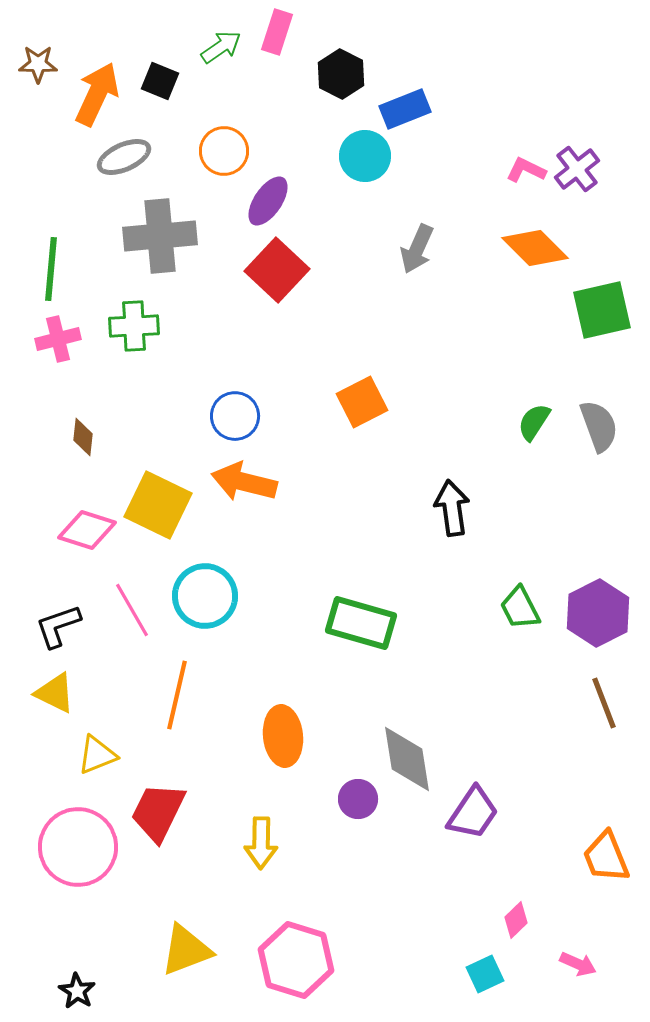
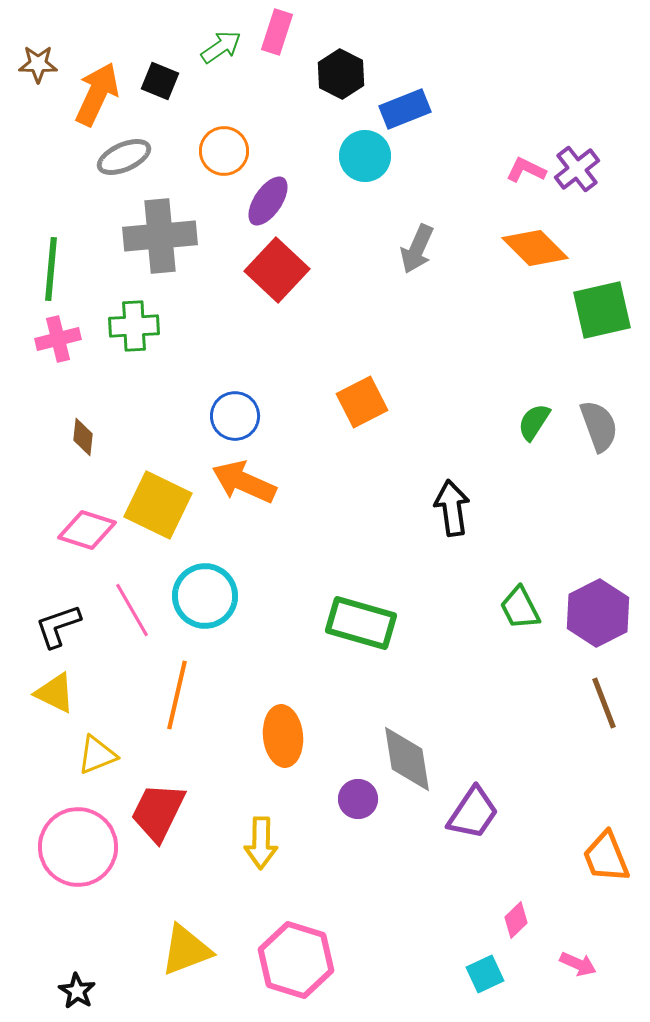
orange arrow at (244, 482): rotated 10 degrees clockwise
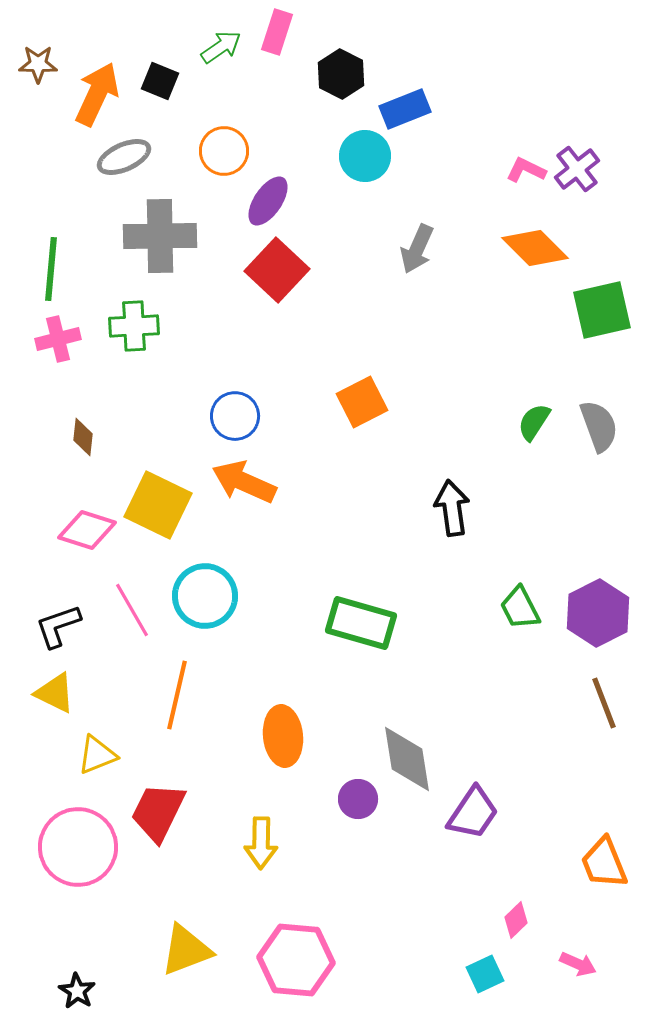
gray cross at (160, 236): rotated 4 degrees clockwise
orange trapezoid at (606, 857): moved 2 px left, 6 px down
pink hexagon at (296, 960): rotated 12 degrees counterclockwise
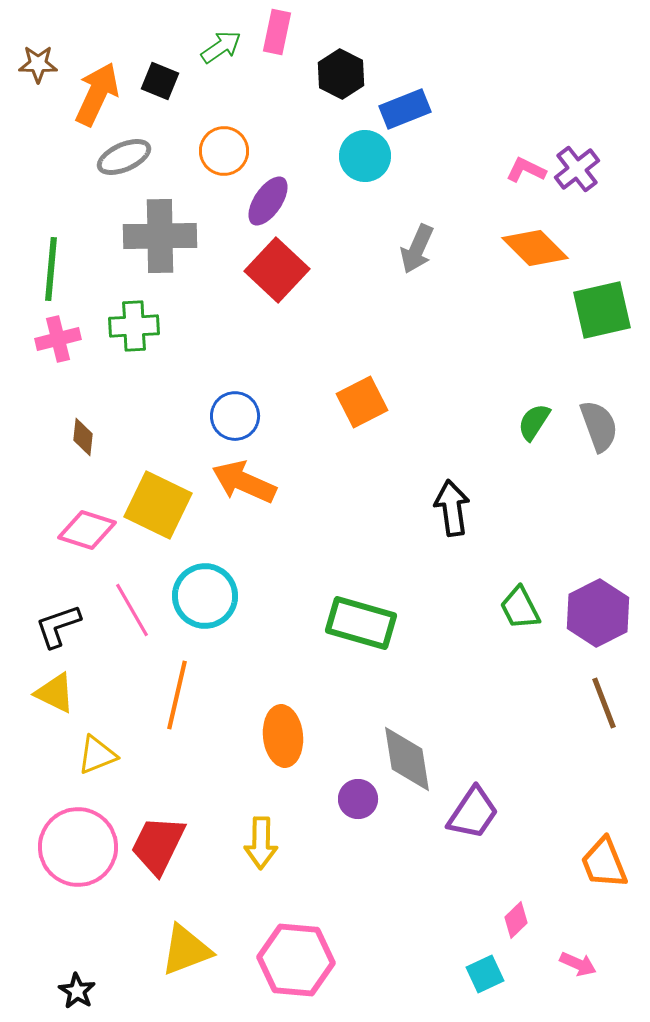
pink rectangle at (277, 32): rotated 6 degrees counterclockwise
red trapezoid at (158, 812): moved 33 px down
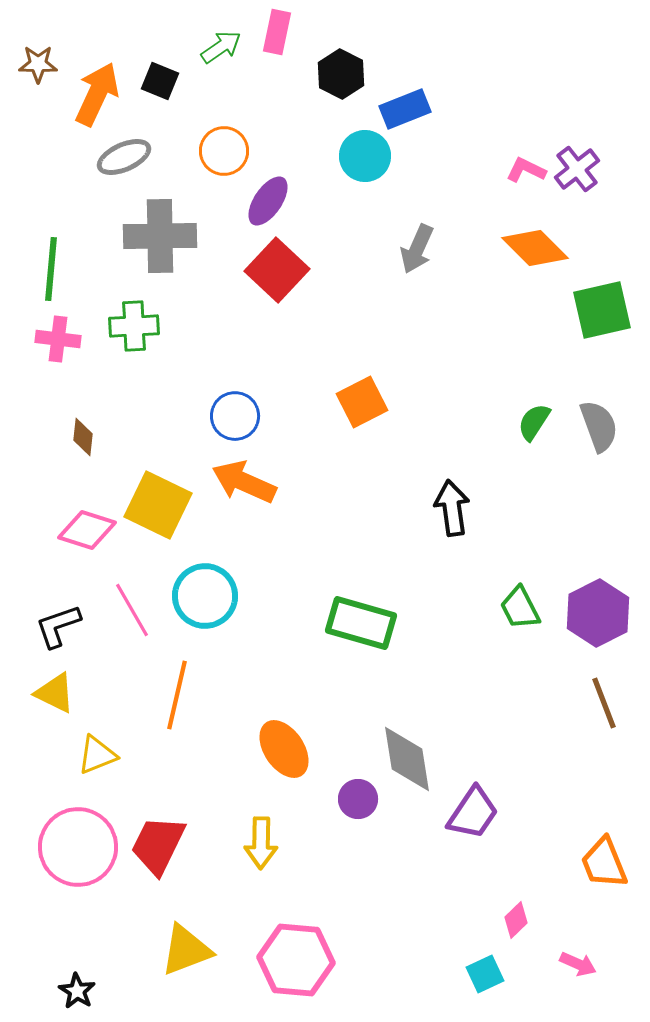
pink cross at (58, 339): rotated 21 degrees clockwise
orange ellipse at (283, 736): moved 1 px right, 13 px down; rotated 28 degrees counterclockwise
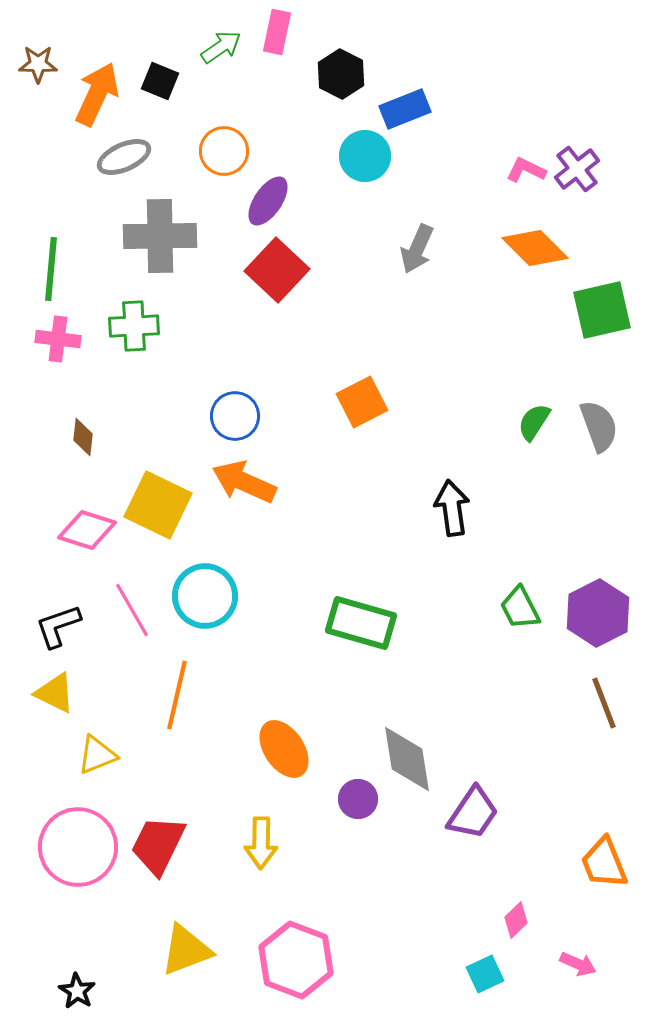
pink hexagon at (296, 960): rotated 16 degrees clockwise
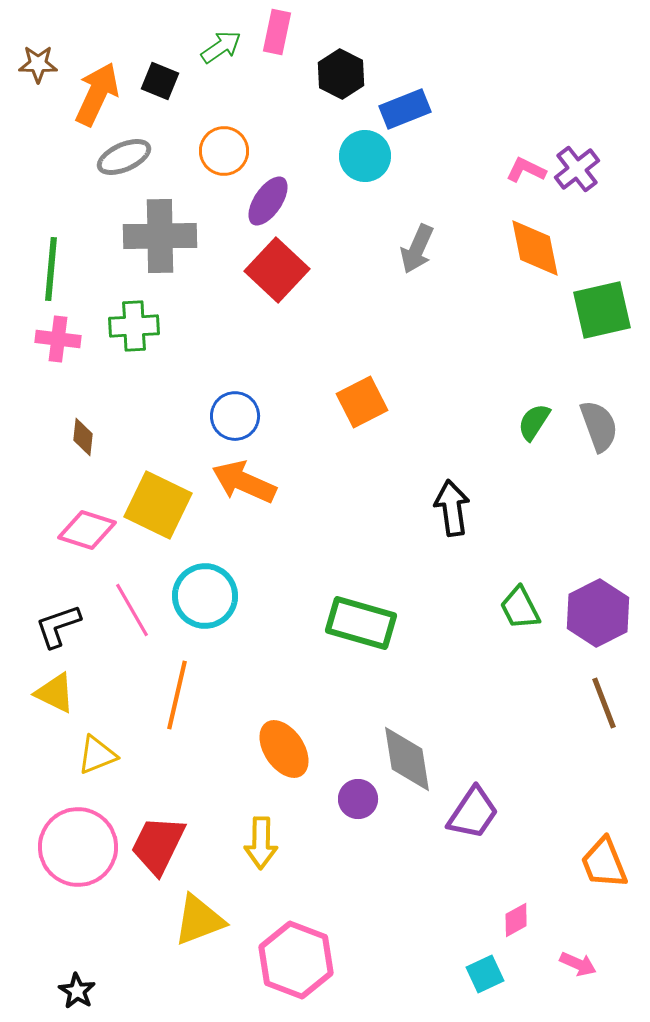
orange diamond at (535, 248): rotated 34 degrees clockwise
pink diamond at (516, 920): rotated 15 degrees clockwise
yellow triangle at (186, 950): moved 13 px right, 30 px up
